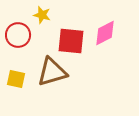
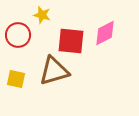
brown triangle: moved 2 px right, 1 px up
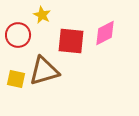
yellow star: rotated 12 degrees clockwise
brown triangle: moved 10 px left
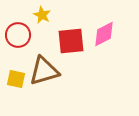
pink diamond: moved 1 px left, 1 px down
red square: rotated 12 degrees counterclockwise
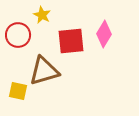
pink diamond: rotated 32 degrees counterclockwise
yellow square: moved 2 px right, 12 px down
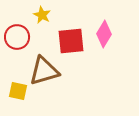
red circle: moved 1 px left, 2 px down
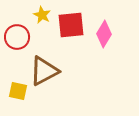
red square: moved 16 px up
brown triangle: rotated 12 degrees counterclockwise
